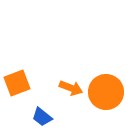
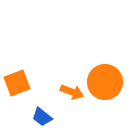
orange arrow: moved 1 px right, 4 px down
orange circle: moved 1 px left, 10 px up
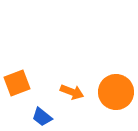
orange circle: moved 11 px right, 10 px down
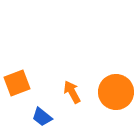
orange arrow: rotated 140 degrees counterclockwise
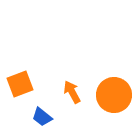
orange square: moved 3 px right, 1 px down
orange circle: moved 2 px left, 3 px down
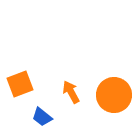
orange arrow: moved 1 px left
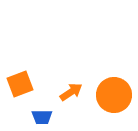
orange arrow: rotated 85 degrees clockwise
blue trapezoid: rotated 40 degrees counterclockwise
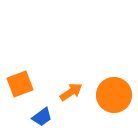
blue trapezoid: rotated 35 degrees counterclockwise
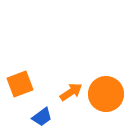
orange circle: moved 8 px left, 1 px up
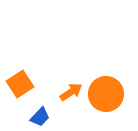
orange square: rotated 12 degrees counterclockwise
blue trapezoid: moved 2 px left; rotated 10 degrees counterclockwise
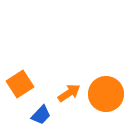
orange arrow: moved 2 px left, 1 px down
blue trapezoid: moved 1 px right, 2 px up
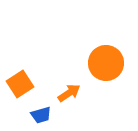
orange circle: moved 31 px up
blue trapezoid: rotated 30 degrees clockwise
